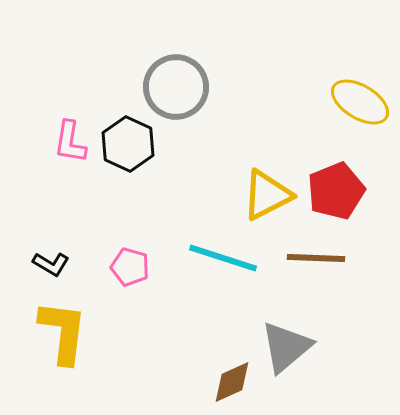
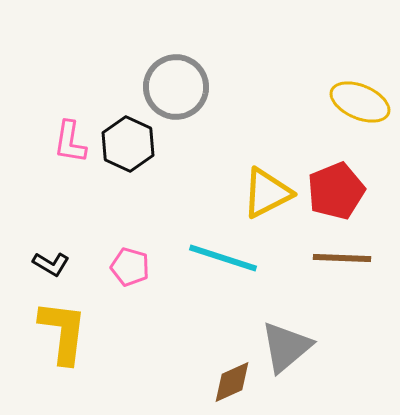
yellow ellipse: rotated 8 degrees counterclockwise
yellow triangle: moved 2 px up
brown line: moved 26 px right
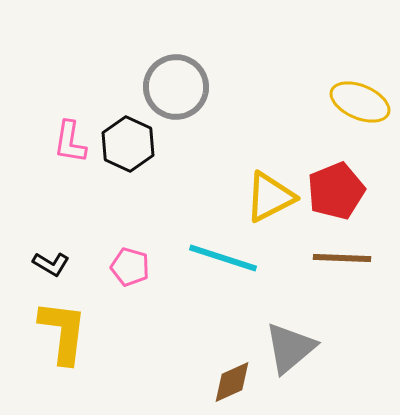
yellow triangle: moved 3 px right, 4 px down
gray triangle: moved 4 px right, 1 px down
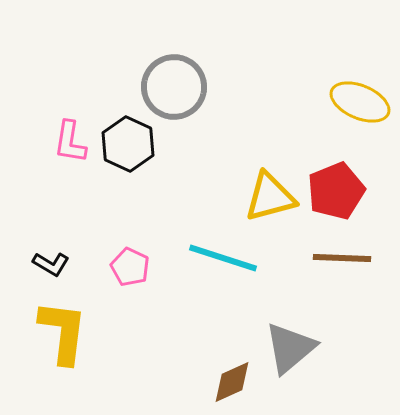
gray circle: moved 2 px left
yellow triangle: rotated 12 degrees clockwise
pink pentagon: rotated 9 degrees clockwise
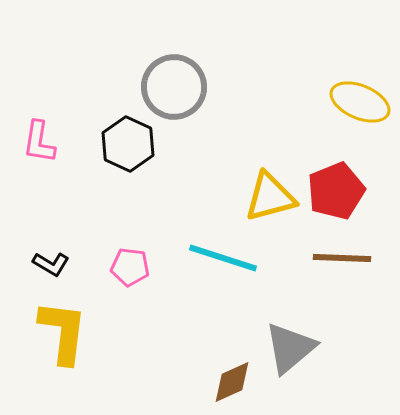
pink L-shape: moved 31 px left
pink pentagon: rotated 18 degrees counterclockwise
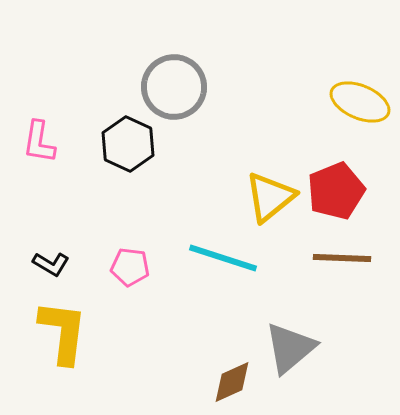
yellow triangle: rotated 24 degrees counterclockwise
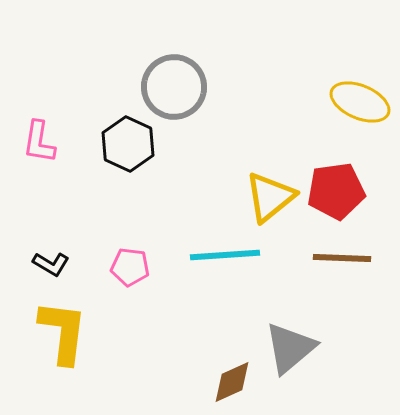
red pentagon: rotated 14 degrees clockwise
cyan line: moved 2 px right, 3 px up; rotated 22 degrees counterclockwise
